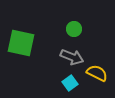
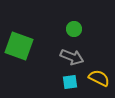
green square: moved 2 px left, 3 px down; rotated 8 degrees clockwise
yellow semicircle: moved 2 px right, 5 px down
cyan square: moved 1 px up; rotated 28 degrees clockwise
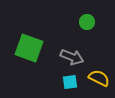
green circle: moved 13 px right, 7 px up
green square: moved 10 px right, 2 px down
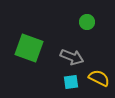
cyan square: moved 1 px right
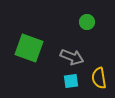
yellow semicircle: rotated 125 degrees counterclockwise
cyan square: moved 1 px up
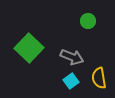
green circle: moved 1 px right, 1 px up
green square: rotated 24 degrees clockwise
cyan square: rotated 28 degrees counterclockwise
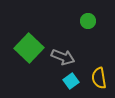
gray arrow: moved 9 px left
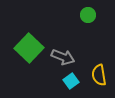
green circle: moved 6 px up
yellow semicircle: moved 3 px up
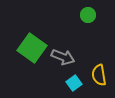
green square: moved 3 px right; rotated 8 degrees counterclockwise
cyan square: moved 3 px right, 2 px down
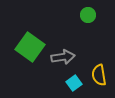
green square: moved 2 px left, 1 px up
gray arrow: rotated 30 degrees counterclockwise
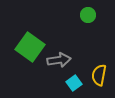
gray arrow: moved 4 px left, 3 px down
yellow semicircle: rotated 20 degrees clockwise
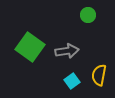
gray arrow: moved 8 px right, 9 px up
cyan square: moved 2 px left, 2 px up
